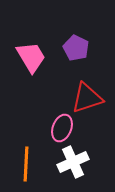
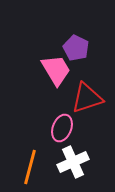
pink trapezoid: moved 25 px right, 13 px down
orange line: moved 4 px right, 3 px down; rotated 12 degrees clockwise
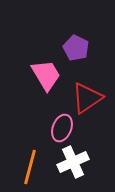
pink trapezoid: moved 10 px left, 5 px down
red triangle: rotated 16 degrees counterclockwise
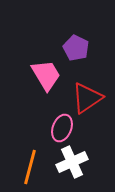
white cross: moved 1 px left
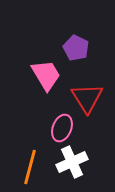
red triangle: rotated 28 degrees counterclockwise
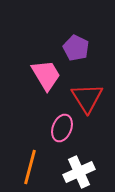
white cross: moved 7 px right, 10 px down
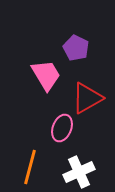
red triangle: rotated 32 degrees clockwise
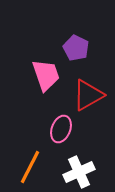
pink trapezoid: rotated 12 degrees clockwise
red triangle: moved 1 px right, 3 px up
pink ellipse: moved 1 px left, 1 px down
orange line: rotated 12 degrees clockwise
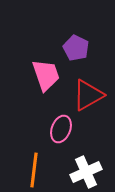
orange line: moved 4 px right, 3 px down; rotated 20 degrees counterclockwise
white cross: moved 7 px right
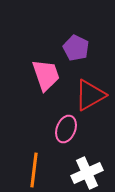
red triangle: moved 2 px right
pink ellipse: moved 5 px right
white cross: moved 1 px right, 1 px down
